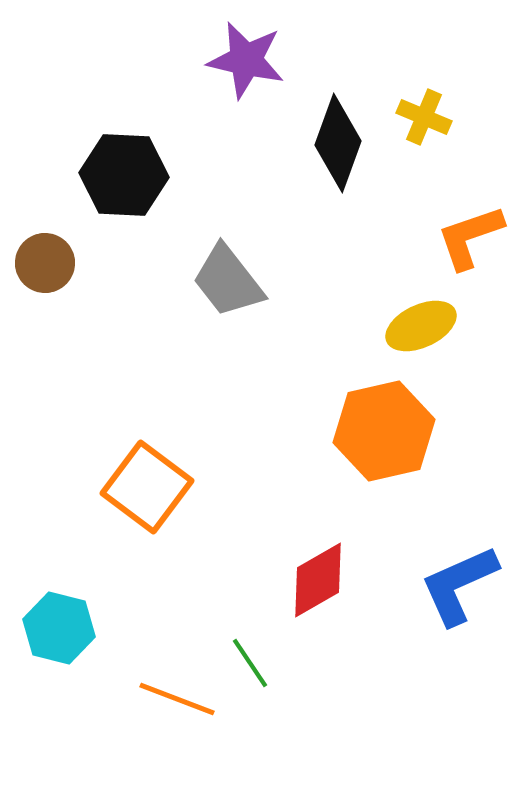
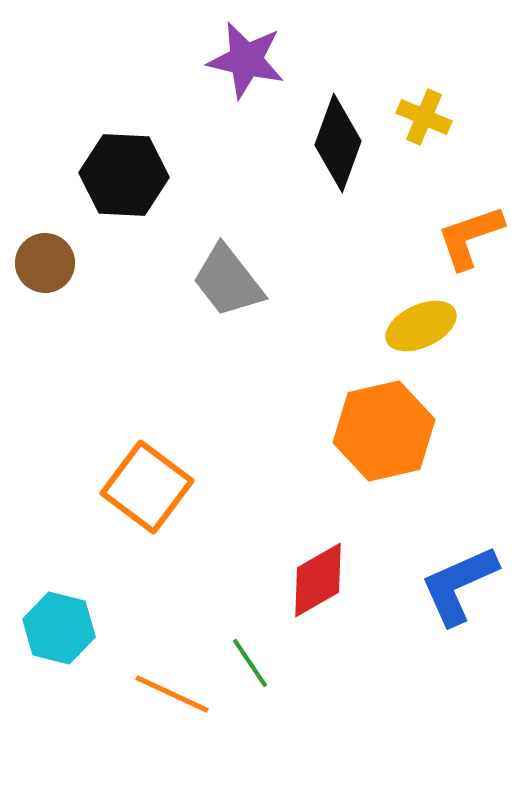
orange line: moved 5 px left, 5 px up; rotated 4 degrees clockwise
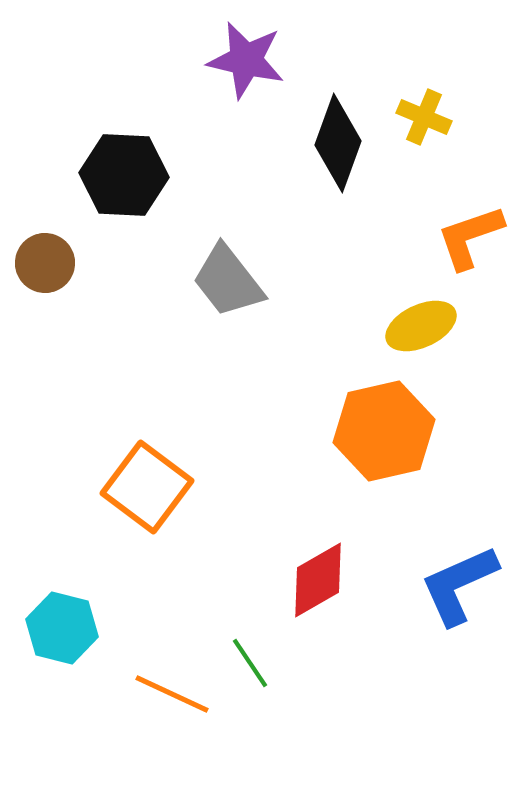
cyan hexagon: moved 3 px right
